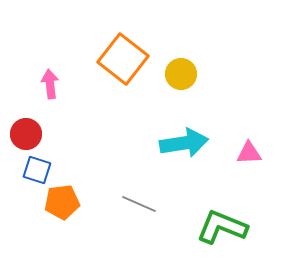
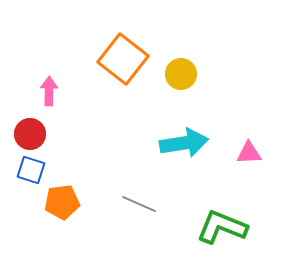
pink arrow: moved 1 px left, 7 px down; rotated 8 degrees clockwise
red circle: moved 4 px right
blue square: moved 6 px left
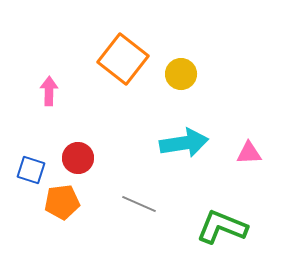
red circle: moved 48 px right, 24 px down
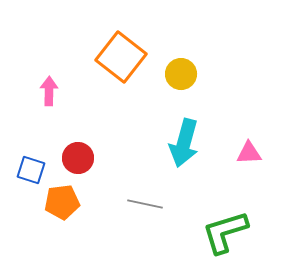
orange square: moved 2 px left, 2 px up
cyan arrow: rotated 114 degrees clockwise
gray line: moved 6 px right; rotated 12 degrees counterclockwise
green L-shape: moved 3 px right, 5 px down; rotated 39 degrees counterclockwise
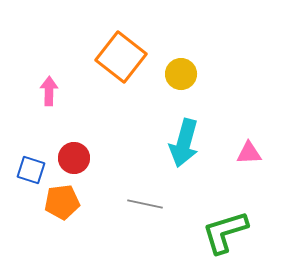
red circle: moved 4 px left
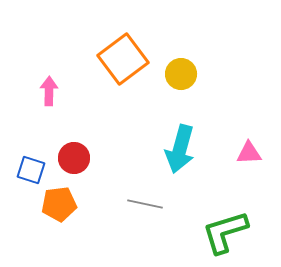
orange square: moved 2 px right, 2 px down; rotated 15 degrees clockwise
cyan arrow: moved 4 px left, 6 px down
orange pentagon: moved 3 px left, 2 px down
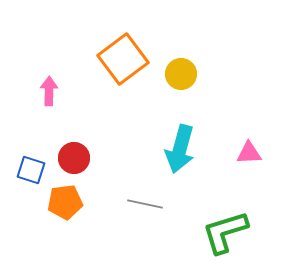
orange pentagon: moved 6 px right, 2 px up
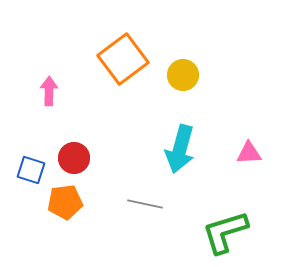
yellow circle: moved 2 px right, 1 px down
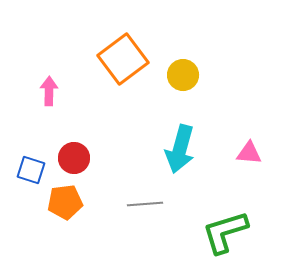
pink triangle: rotated 8 degrees clockwise
gray line: rotated 16 degrees counterclockwise
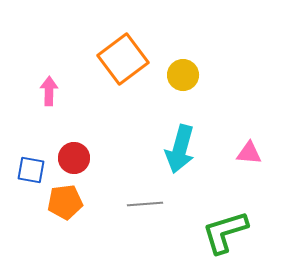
blue square: rotated 8 degrees counterclockwise
